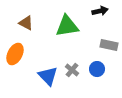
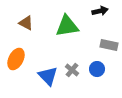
orange ellipse: moved 1 px right, 5 px down
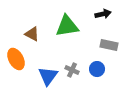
black arrow: moved 3 px right, 3 px down
brown triangle: moved 6 px right, 11 px down
orange ellipse: rotated 55 degrees counterclockwise
gray cross: rotated 16 degrees counterclockwise
blue triangle: rotated 20 degrees clockwise
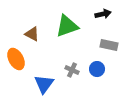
green triangle: rotated 10 degrees counterclockwise
blue triangle: moved 4 px left, 8 px down
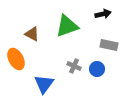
gray cross: moved 2 px right, 4 px up
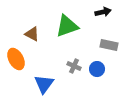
black arrow: moved 2 px up
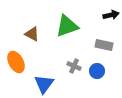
black arrow: moved 8 px right, 3 px down
gray rectangle: moved 5 px left
orange ellipse: moved 3 px down
blue circle: moved 2 px down
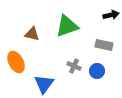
brown triangle: rotated 14 degrees counterclockwise
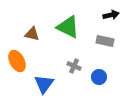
green triangle: moved 1 px right, 1 px down; rotated 45 degrees clockwise
gray rectangle: moved 1 px right, 4 px up
orange ellipse: moved 1 px right, 1 px up
blue circle: moved 2 px right, 6 px down
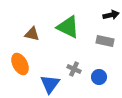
orange ellipse: moved 3 px right, 3 px down
gray cross: moved 3 px down
blue triangle: moved 6 px right
